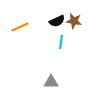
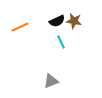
cyan line: rotated 32 degrees counterclockwise
gray triangle: moved 1 px up; rotated 21 degrees counterclockwise
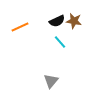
cyan line: moved 1 px left; rotated 16 degrees counterclockwise
gray triangle: rotated 28 degrees counterclockwise
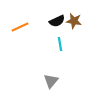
cyan line: moved 2 px down; rotated 32 degrees clockwise
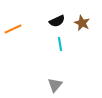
brown star: moved 8 px right, 2 px down; rotated 14 degrees clockwise
orange line: moved 7 px left, 2 px down
gray triangle: moved 4 px right, 4 px down
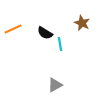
black semicircle: moved 12 px left, 12 px down; rotated 56 degrees clockwise
gray triangle: rotated 21 degrees clockwise
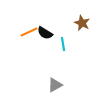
orange line: moved 16 px right, 3 px down
cyan line: moved 3 px right
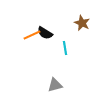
orange line: moved 3 px right, 3 px down
cyan line: moved 2 px right, 4 px down
gray triangle: rotated 14 degrees clockwise
